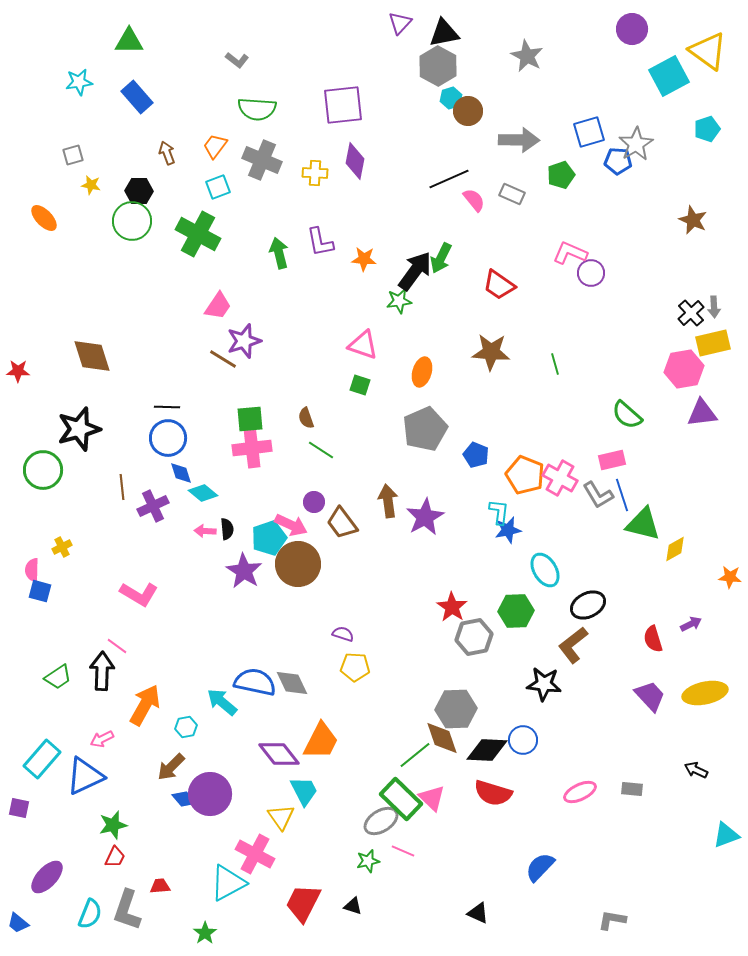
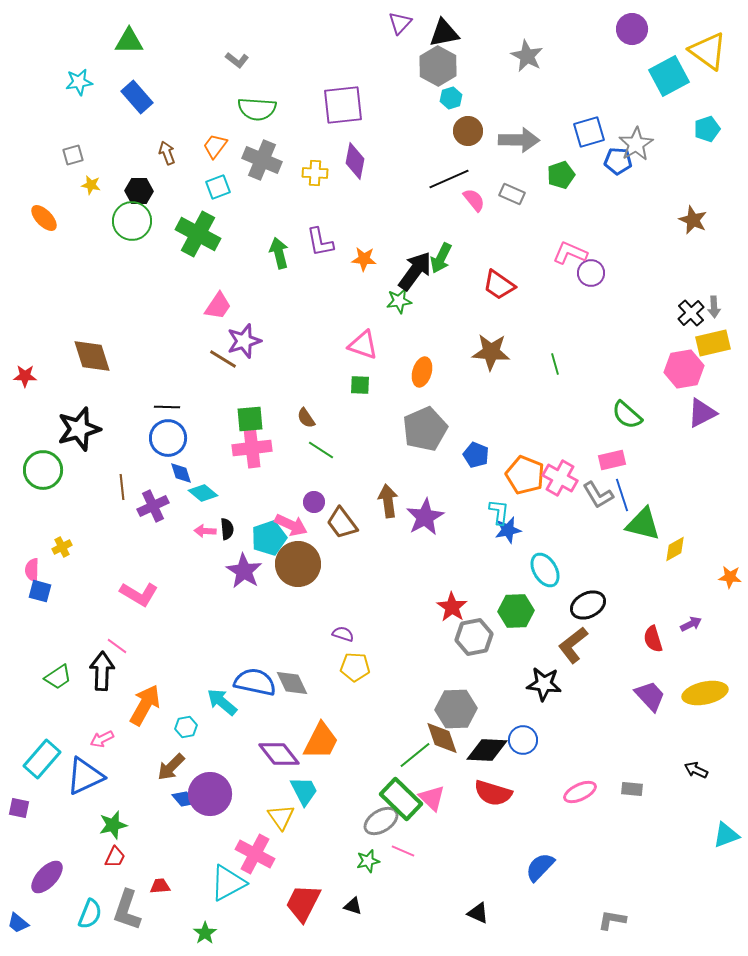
brown circle at (468, 111): moved 20 px down
red star at (18, 371): moved 7 px right, 5 px down
green square at (360, 385): rotated 15 degrees counterclockwise
purple triangle at (702, 413): rotated 20 degrees counterclockwise
brown semicircle at (306, 418): rotated 15 degrees counterclockwise
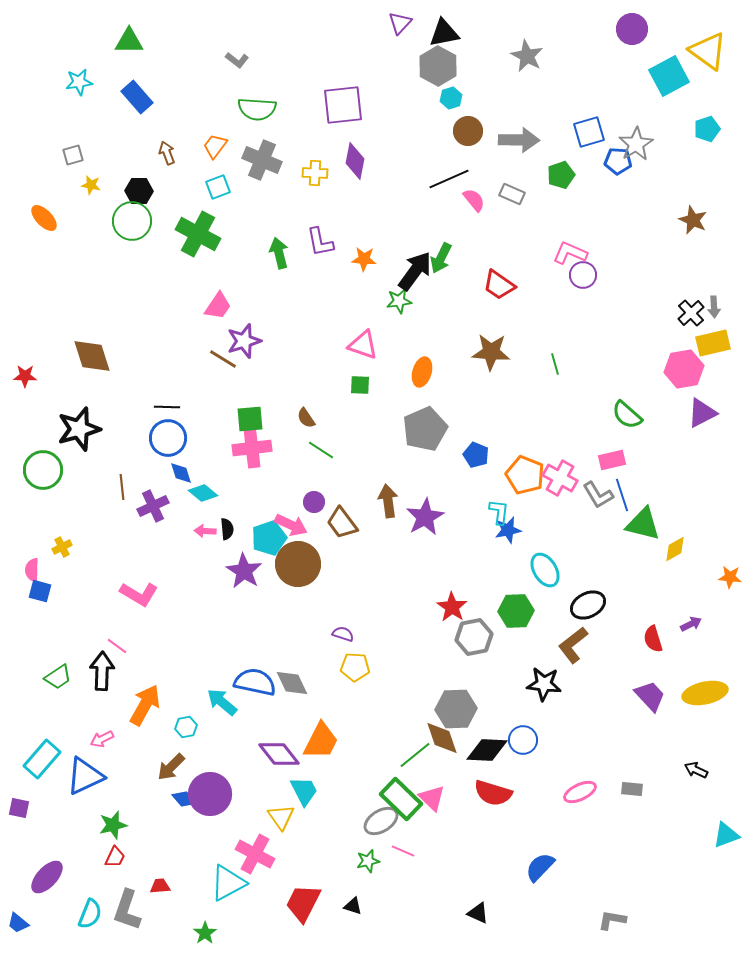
purple circle at (591, 273): moved 8 px left, 2 px down
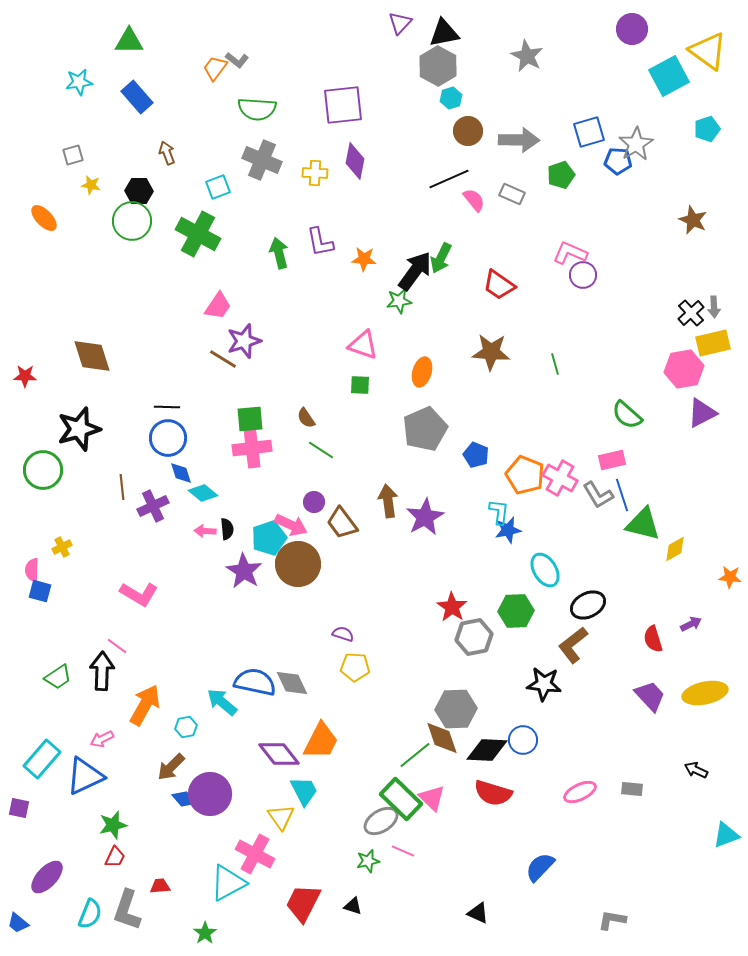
orange trapezoid at (215, 146): moved 78 px up
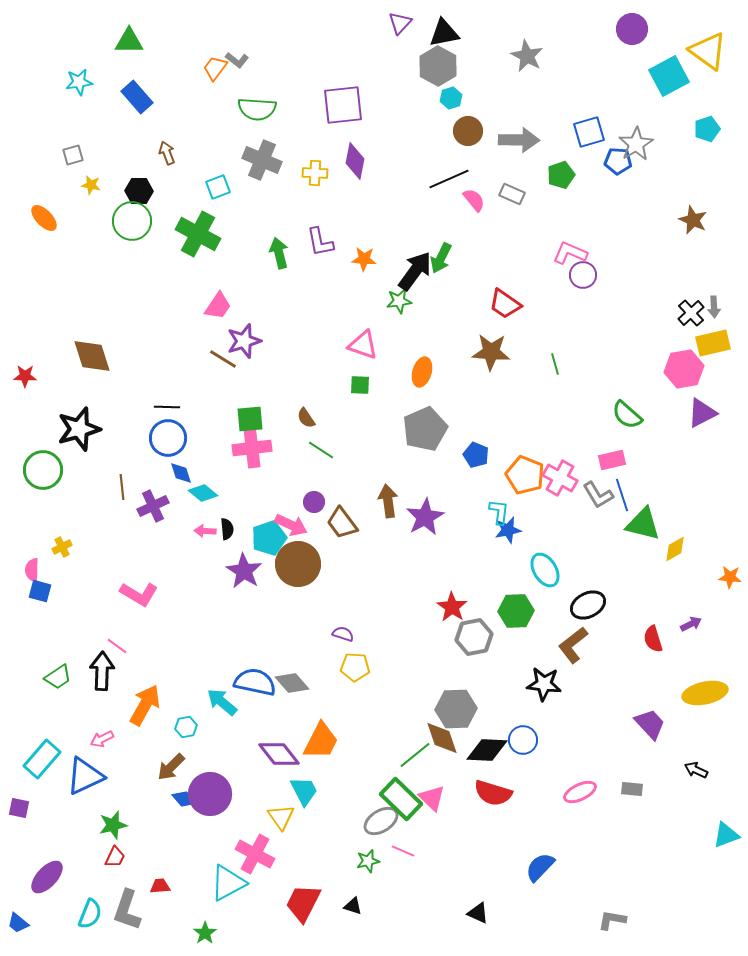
red trapezoid at (499, 285): moved 6 px right, 19 px down
gray diamond at (292, 683): rotated 16 degrees counterclockwise
purple trapezoid at (650, 696): moved 28 px down
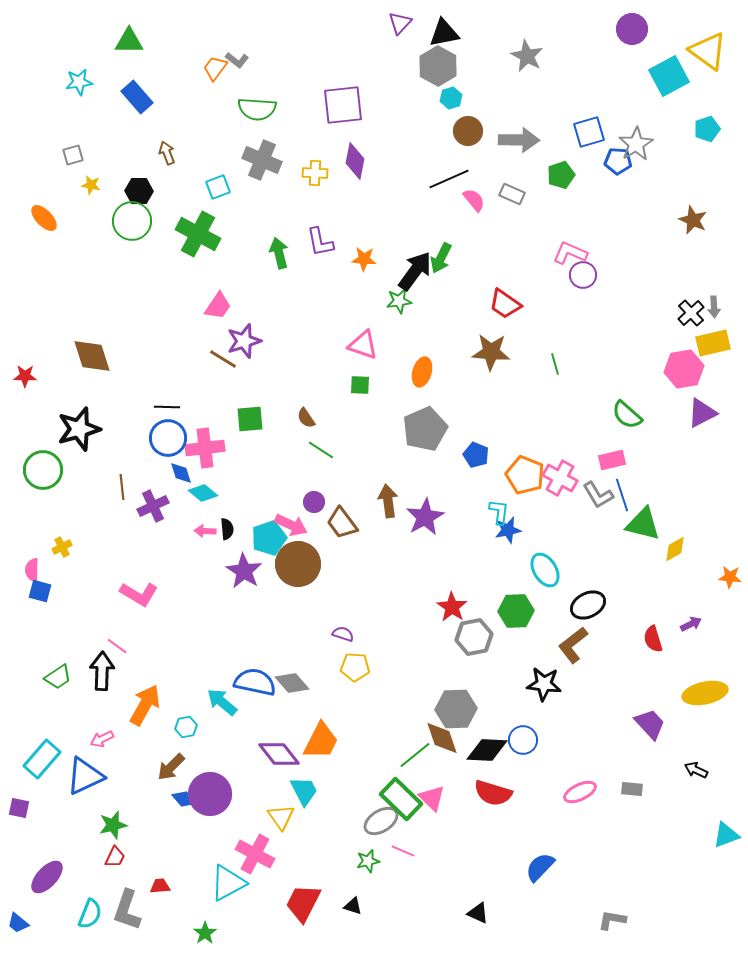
pink cross at (252, 448): moved 47 px left
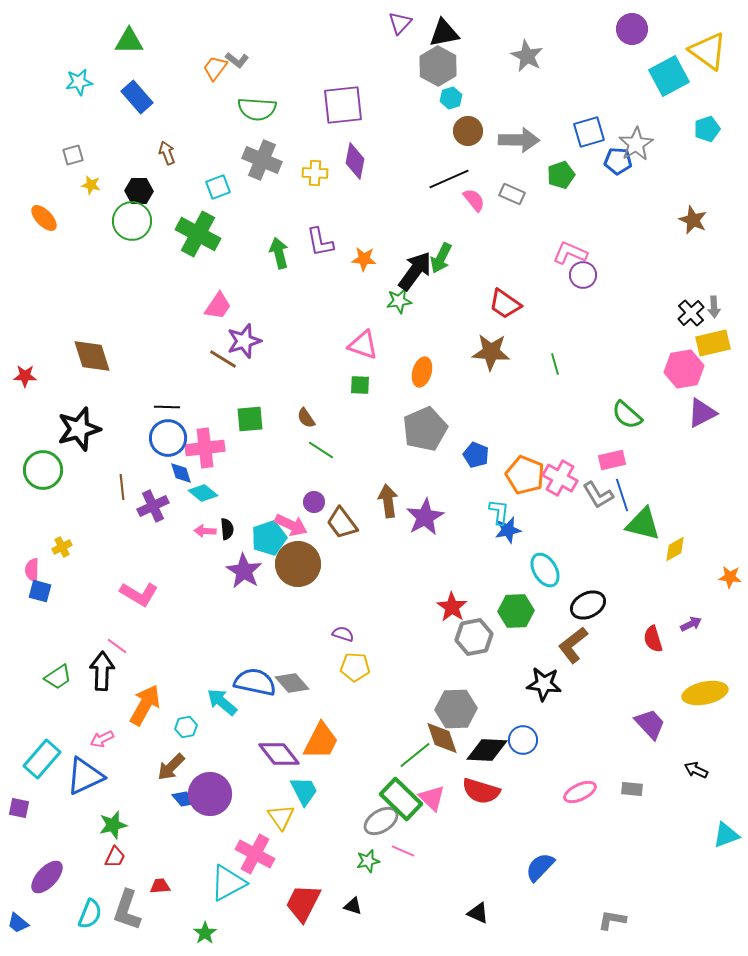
red semicircle at (493, 793): moved 12 px left, 2 px up
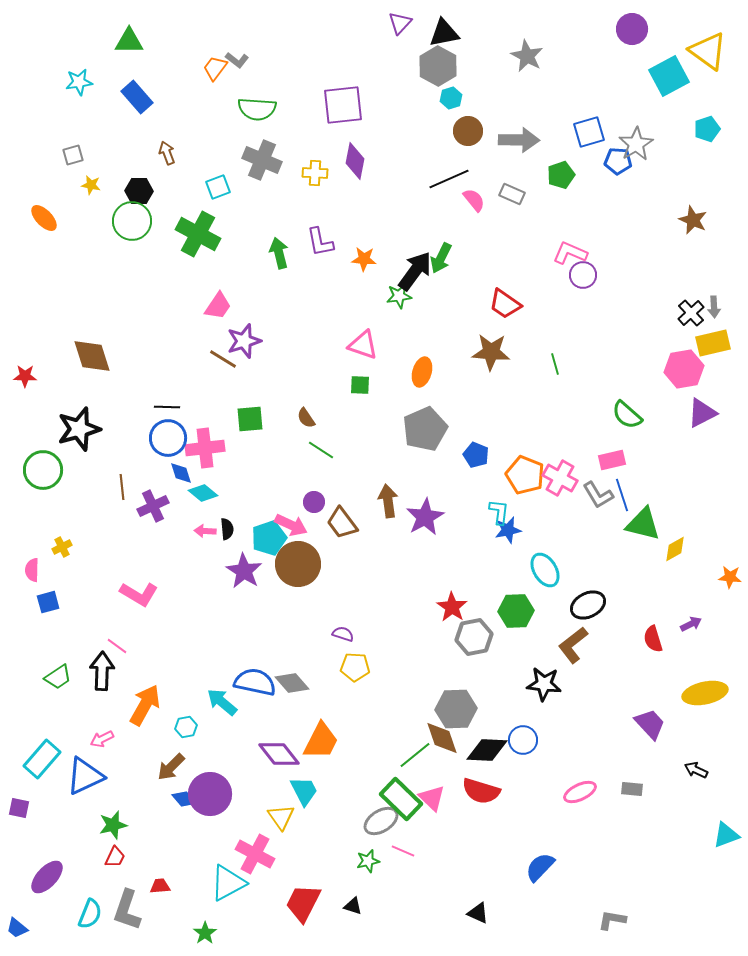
green star at (399, 301): moved 5 px up
blue square at (40, 591): moved 8 px right, 11 px down; rotated 30 degrees counterclockwise
blue trapezoid at (18, 923): moved 1 px left, 5 px down
